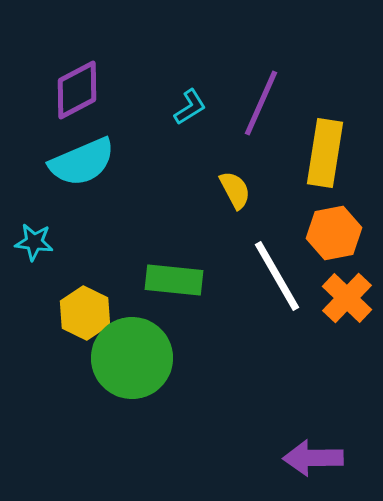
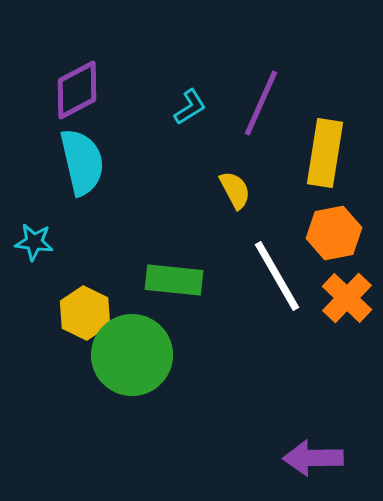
cyan semicircle: rotated 80 degrees counterclockwise
green circle: moved 3 px up
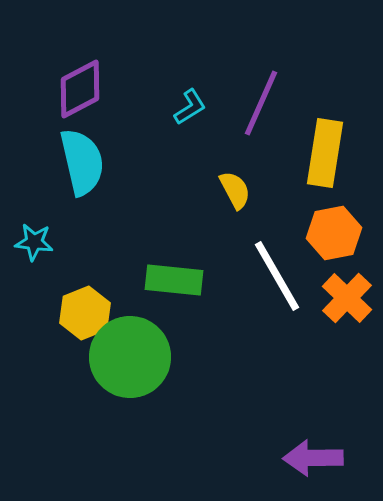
purple diamond: moved 3 px right, 1 px up
yellow hexagon: rotated 12 degrees clockwise
green circle: moved 2 px left, 2 px down
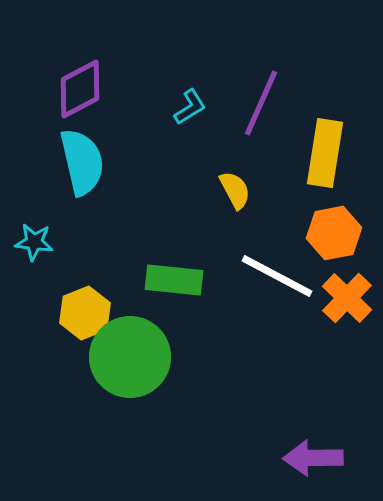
white line: rotated 32 degrees counterclockwise
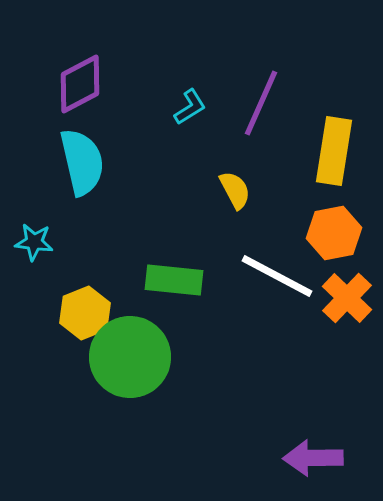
purple diamond: moved 5 px up
yellow rectangle: moved 9 px right, 2 px up
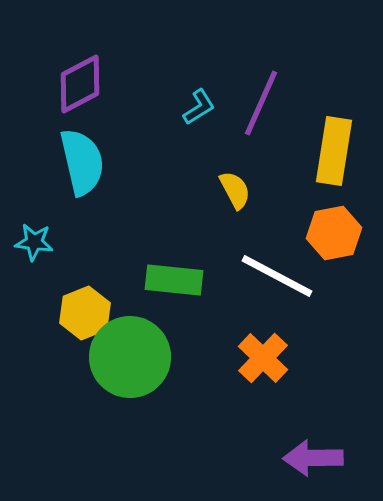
cyan L-shape: moved 9 px right
orange cross: moved 84 px left, 60 px down
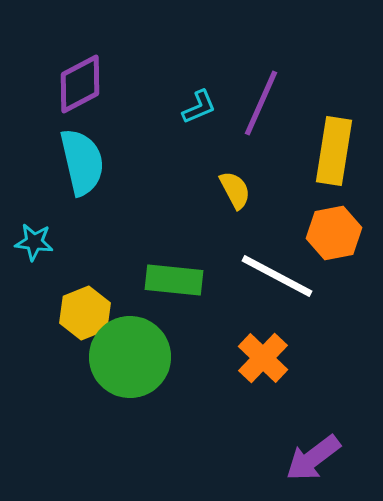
cyan L-shape: rotated 9 degrees clockwise
purple arrow: rotated 36 degrees counterclockwise
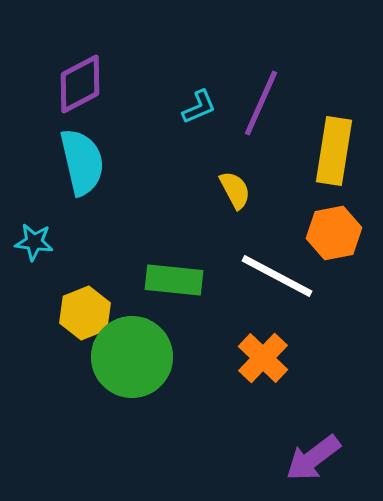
green circle: moved 2 px right
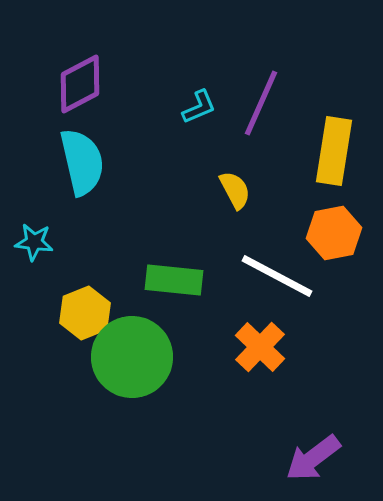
orange cross: moved 3 px left, 11 px up
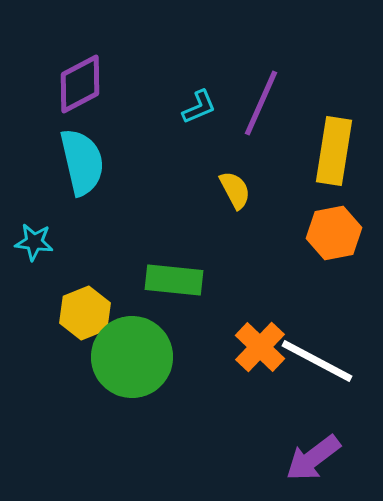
white line: moved 40 px right, 85 px down
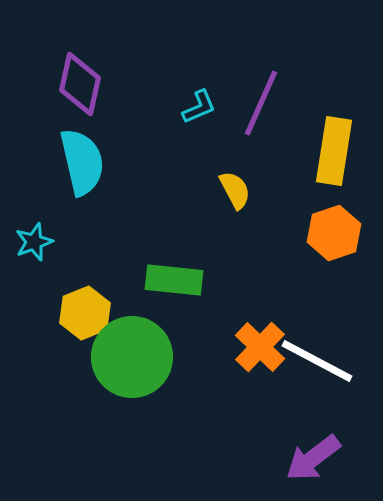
purple diamond: rotated 50 degrees counterclockwise
orange hexagon: rotated 8 degrees counterclockwise
cyan star: rotated 27 degrees counterclockwise
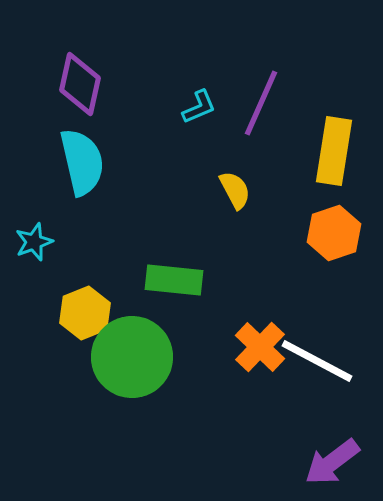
purple arrow: moved 19 px right, 4 px down
